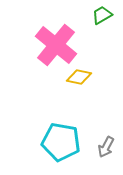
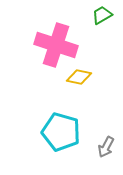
pink cross: rotated 21 degrees counterclockwise
cyan pentagon: moved 10 px up; rotated 6 degrees clockwise
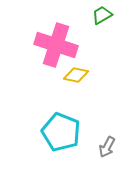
yellow diamond: moved 3 px left, 2 px up
cyan pentagon: rotated 6 degrees clockwise
gray arrow: moved 1 px right
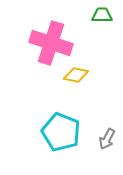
green trapezoid: rotated 30 degrees clockwise
pink cross: moved 5 px left, 2 px up
gray arrow: moved 8 px up
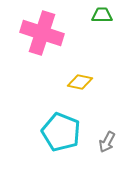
pink cross: moved 9 px left, 10 px up
yellow diamond: moved 4 px right, 7 px down
gray arrow: moved 3 px down
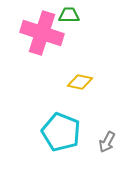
green trapezoid: moved 33 px left
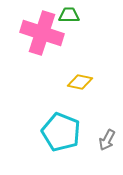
gray arrow: moved 2 px up
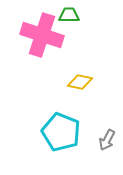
pink cross: moved 2 px down
